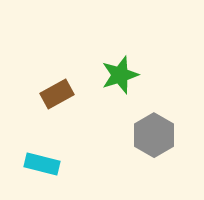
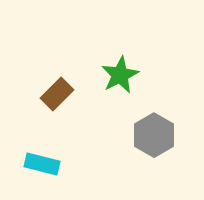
green star: rotated 9 degrees counterclockwise
brown rectangle: rotated 16 degrees counterclockwise
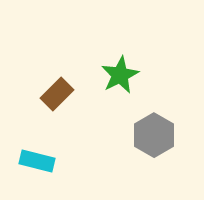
cyan rectangle: moved 5 px left, 3 px up
